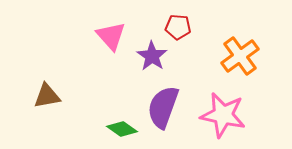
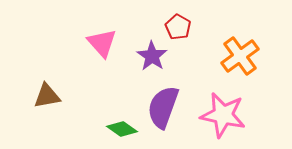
red pentagon: rotated 25 degrees clockwise
pink triangle: moved 9 px left, 7 px down
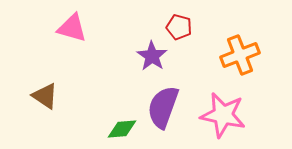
red pentagon: moved 1 px right; rotated 15 degrees counterclockwise
pink triangle: moved 30 px left, 15 px up; rotated 32 degrees counterclockwise
orange cross: moved 1 px up; rotated 15 degrees clockwise
brown triangle: moved 2 px left; rotated 44 degrees clockwise
green diamond: rotated 40 degrees counterclockwise
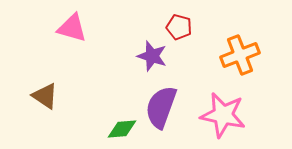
purple star: rotated 16 degrees counterclockwise
purple semicircle: moved 2 px left
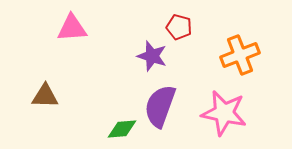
pink triangle: rotated 20 degrees counterclockwise
brown triangle: rotated 32 degrees counterclockwise
purple semicircle: moved 1 px left, 1 px up
pink star: moved 1 px right, 2 px up
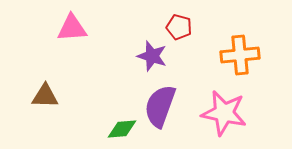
orange cross: rotated 15 degrees clockwise
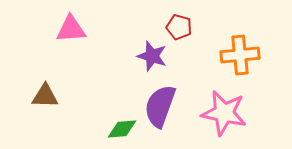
pink triangle: moved 1 px left, 1 px down
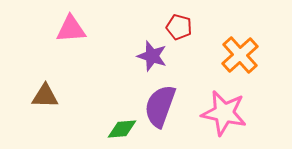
orange cross: rotated 36 degrees counterclockwise
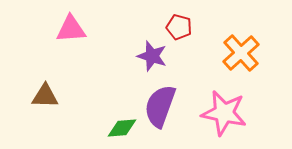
orange cross: moved 1 px right, 2 px up
green diamond: moved 1 px up
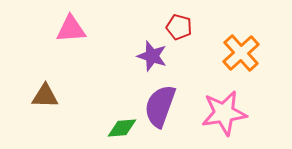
pink star: rotated 21 degrees counterclockwise
